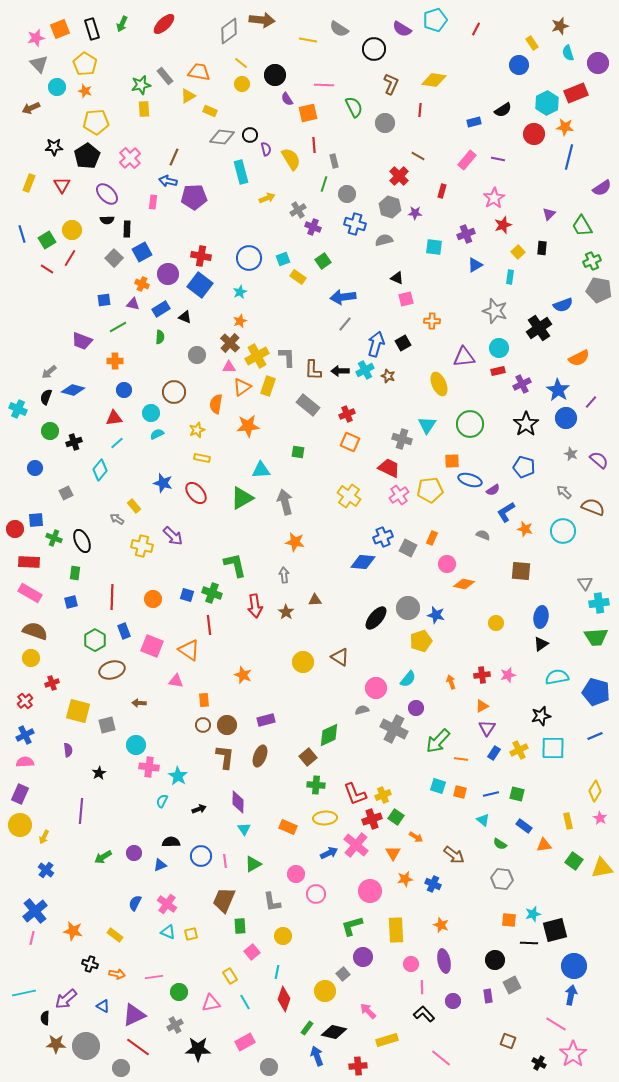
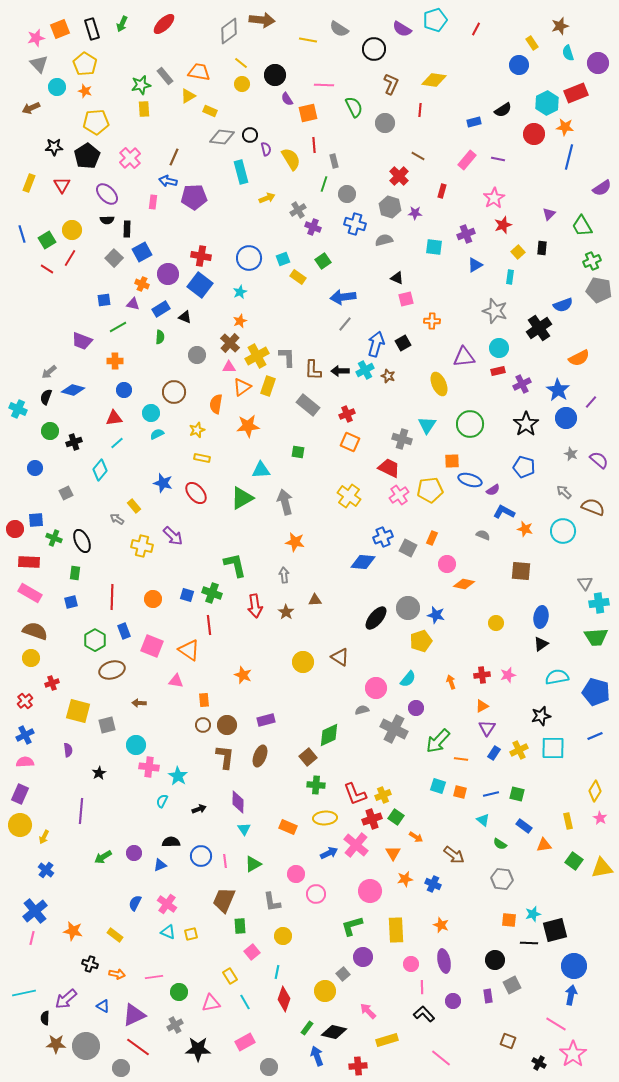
blue L-shape at (506, 512): moved 2 px left; rotated 60 degrees clockwise
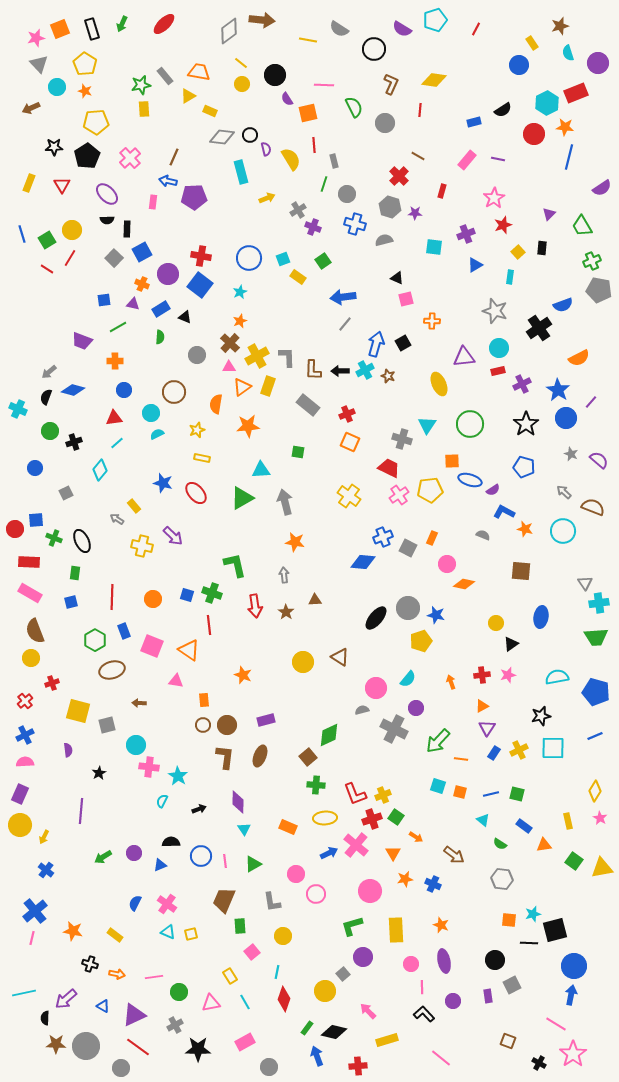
brown semicircle at (35, 631): rotated 130 degrees counterclockwise
black triangle at (541, 644): moved 30 px left
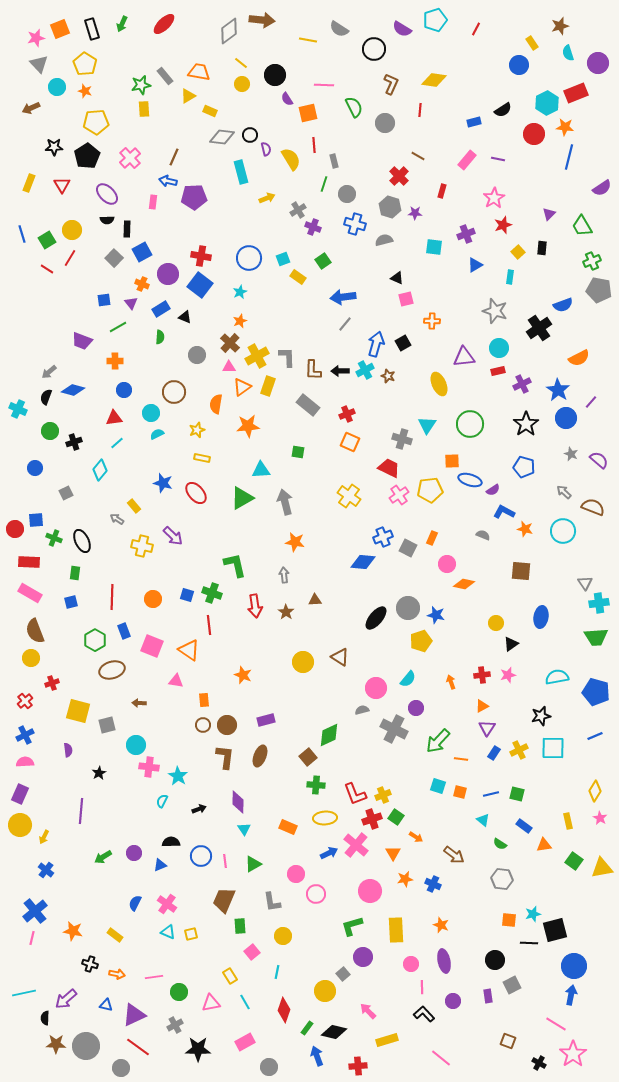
purple triangle at (133, 304): moved 2 px left, 1 px up; rotated 40 degrees clockwise
red diamond at (284, 999): moved 11 px down
blue triangle at (103, 1006): moved 3 px right, 1 px up; rotated 16 degrees counterclockwise
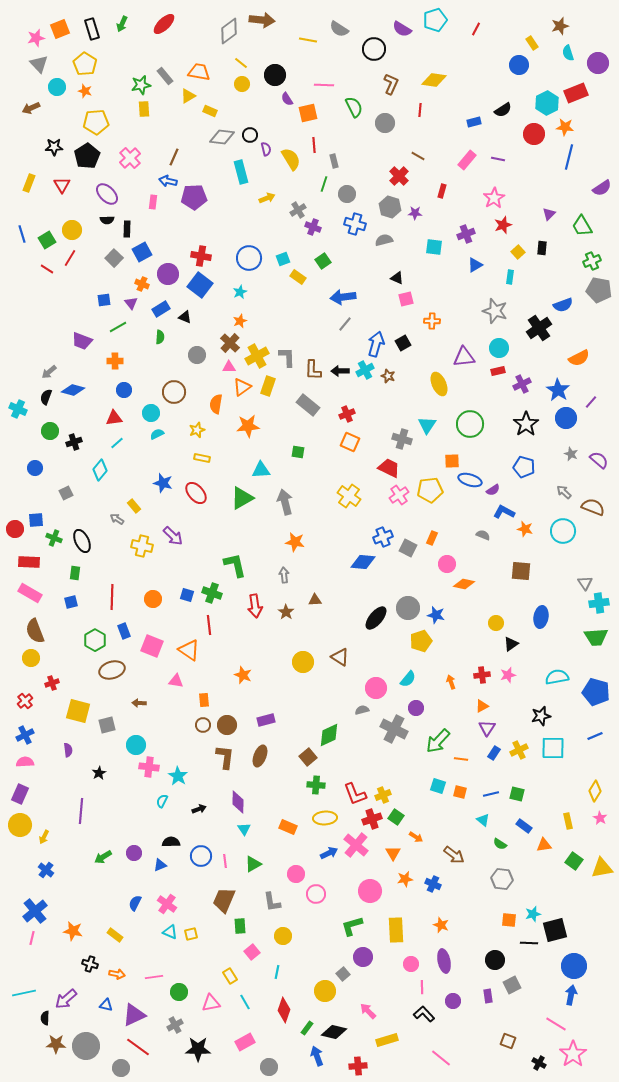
cyan triangle at (168, 932): moved 2 px right
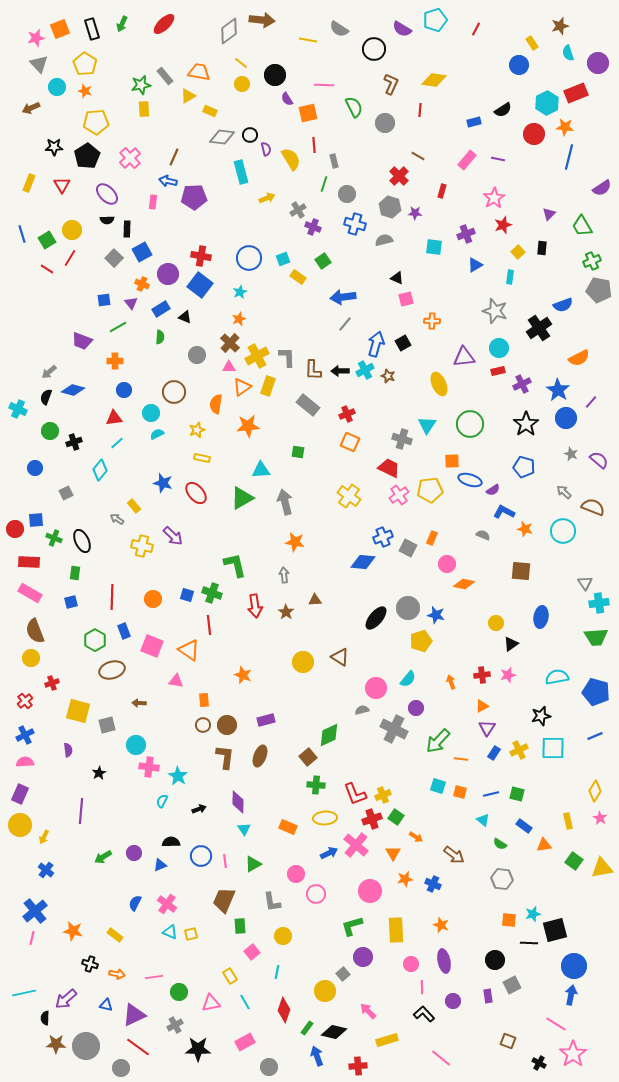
orange star at (240, 321): moved 1 px left, 2 px up
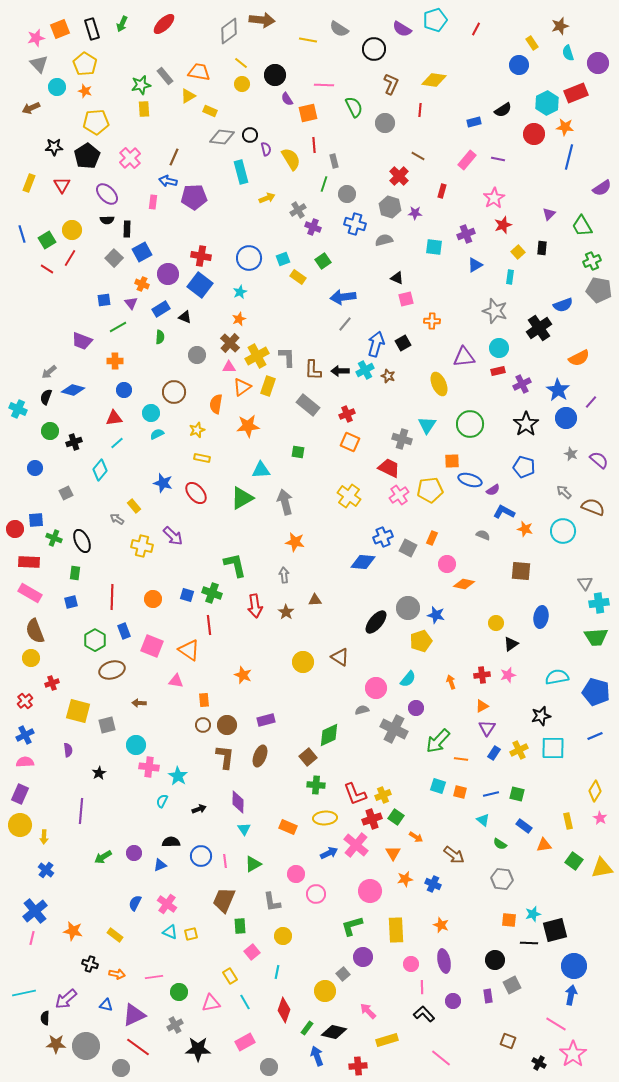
black ellipse at (376, 618): moved 4 px down
yellow arrow at (44, 837): rotated 24 degrees counterclockwise
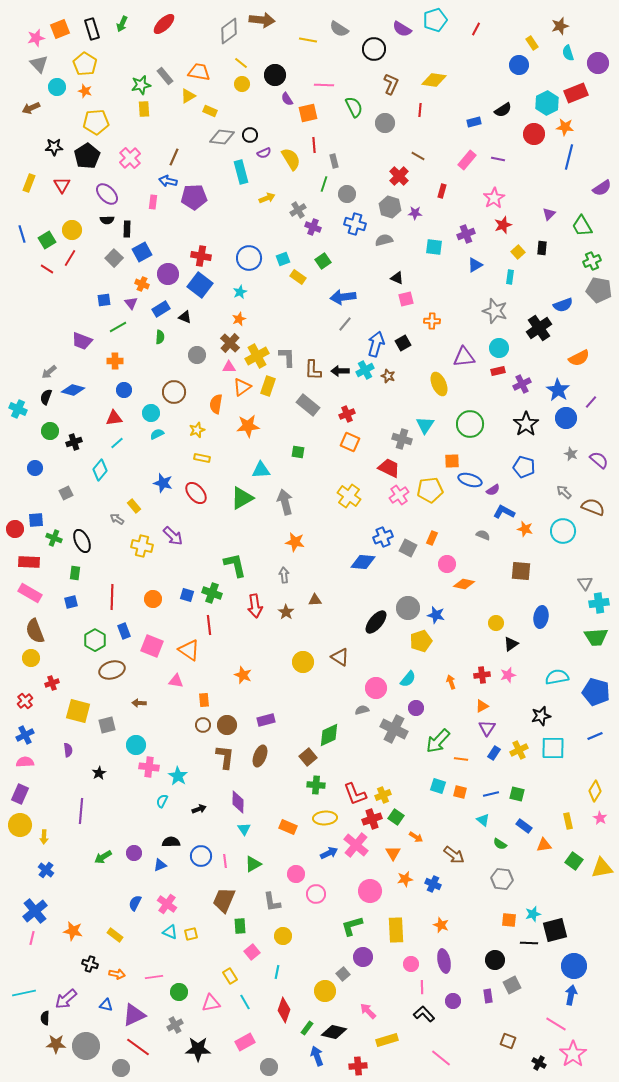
purple semicircle at (266, 149): moved 2 px left, 4 px down; rotated 80 degrees clockwise
cyan triangle at (427, 425): moved 2 px left
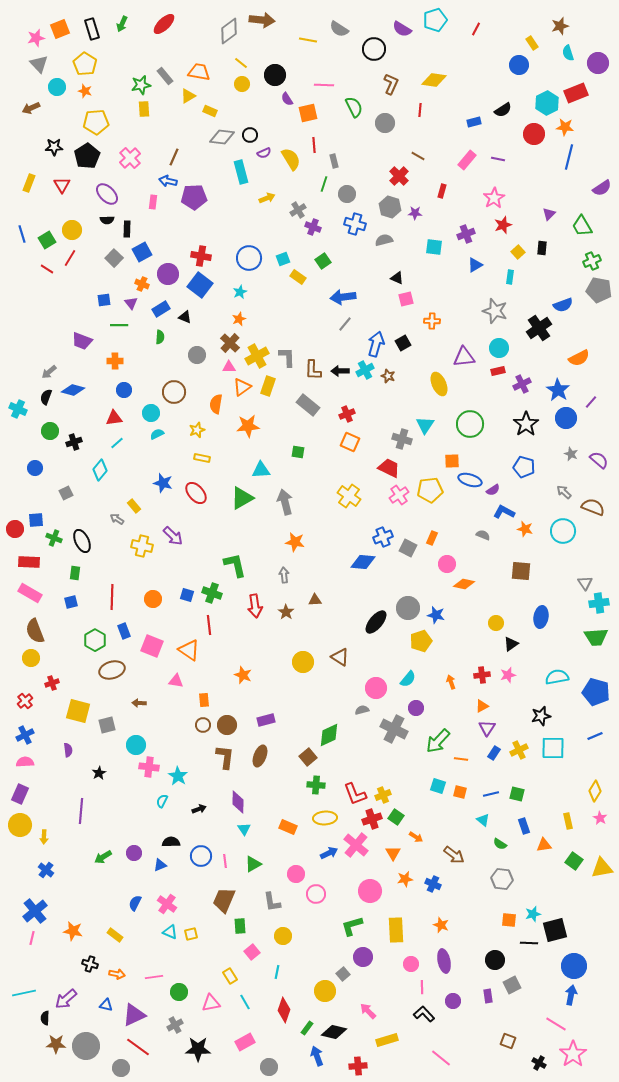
green line at (118, 327): moved 1 px right, 2 px up; rotated 30 degrees clockwise
blue rectangle at (524, 826): rotated 35 degrees clockwise
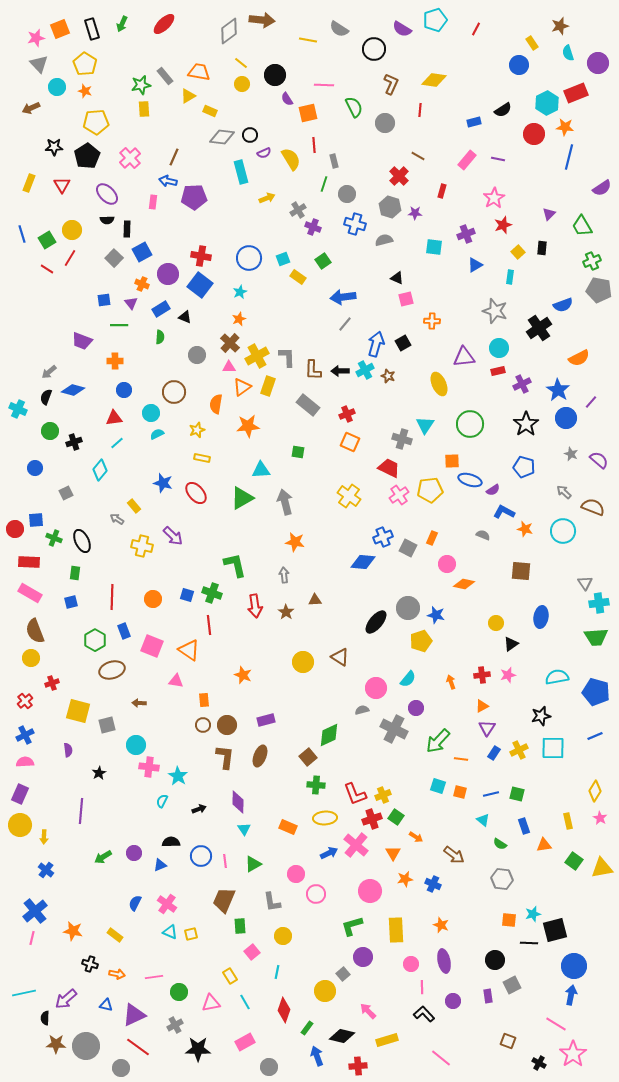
black diamond at (334, 1032): moved 8 px right, 4 px down
